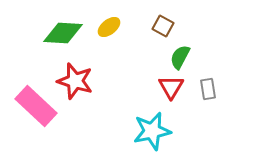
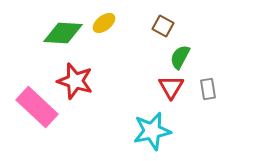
yellow ellipse: moved 5 px left, 4 px up
pink rectangle: moved 1 px right, 1 px down
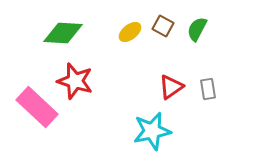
yellow ellipse: moved 26 px right, 9 px down
green semicircle: moved 17 px right, 28 px up
red triangle: rotated 24 degrees clockwise
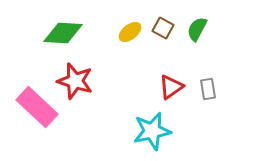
brown square: moved 2 px down
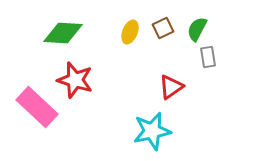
brown square: rotated 35 degrees clockwise
yellow ellipse: rotated 30 degrees counterclockwise
red star: moved 1 px up
gray rectangle: moved 32 px up
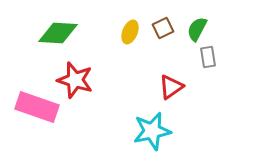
green diamond: moved 5 px left
pink rectangle: rotated 24 degrees counterclockwise
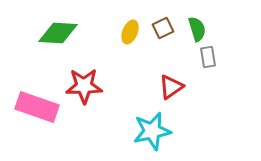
green semicircle: rotated 135 degrees clockwise
red star: moved 9 px right, 6 px down; rotated 18 degrees counterclockwise
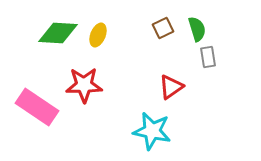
yellow ellipse: moved 32 px left, 3 px down
red star: moved 1 px up
pink rectangle: rotated 15 degrees clockwise
cyan star: rotated 24 degrees clockwise
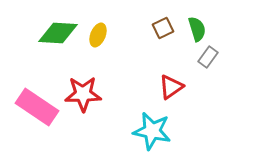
gray rectangle: rotated 45 degrees clockwise
red star: moved 1 px left, 9 px down
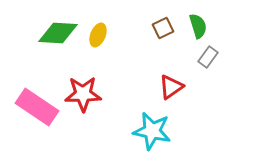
green semicircle: moved 1 px right, 3 px up
